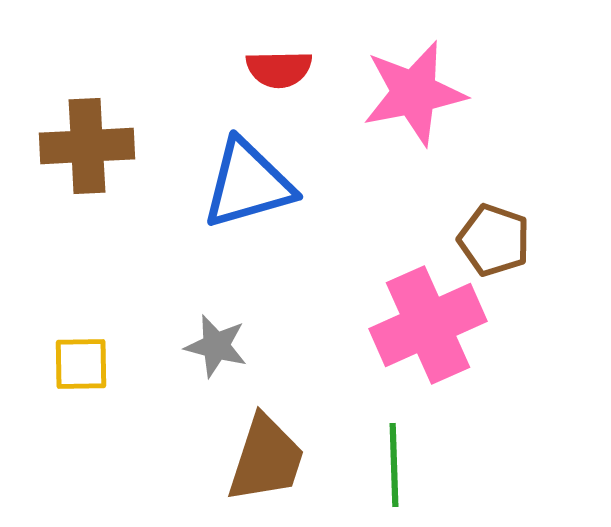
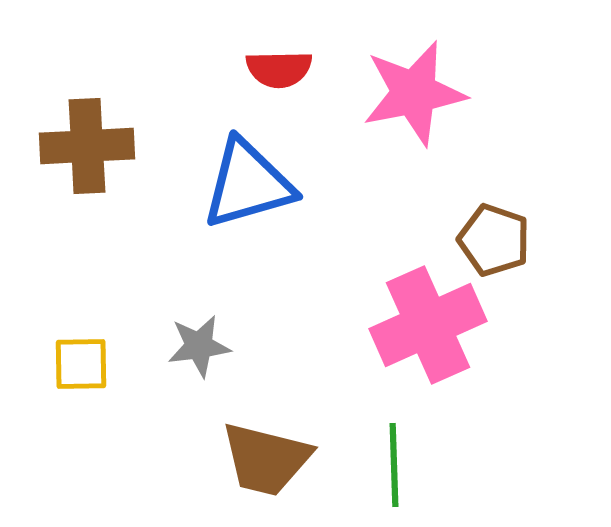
gray star: moved 17 px left; rotated 22 degrees counterclockwise
brown trapezoid: rotated 86 degrees clockwise
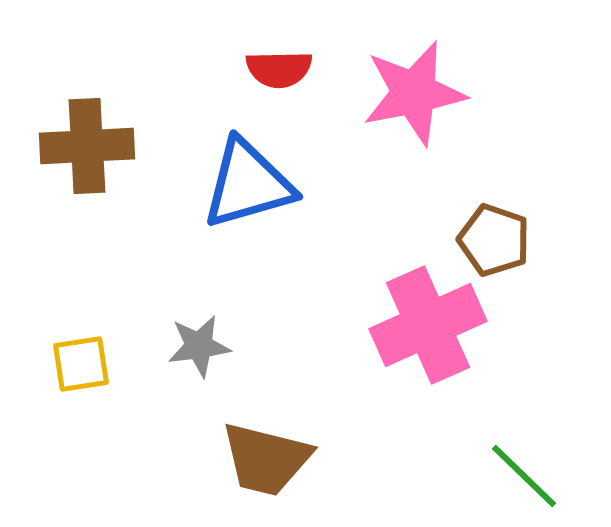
yellow square: rotated 8 degrees counterclockwise
green line: moved 130 px right, 11 px down; rotated 44 degrees counterclockwise
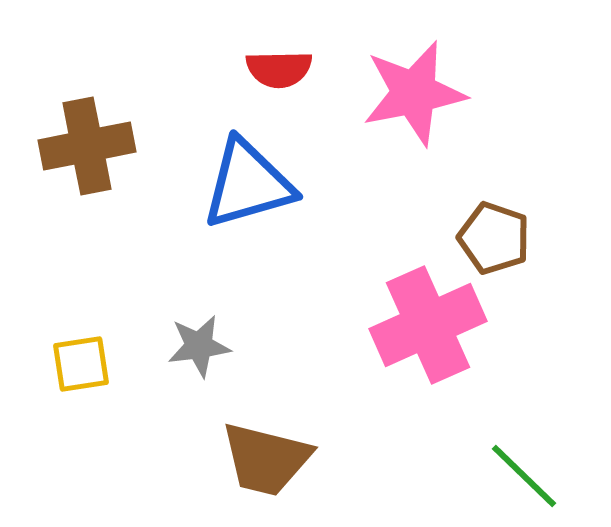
brown cross: rotated 8 degrees counterclockwise
brown pentagon: moved 2 px up
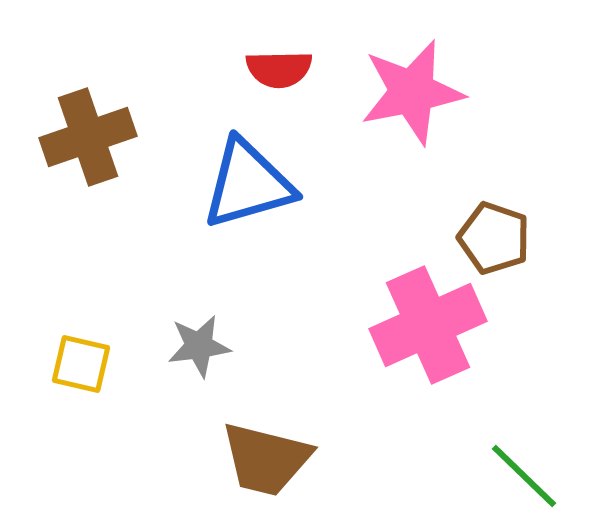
pink star: moved 2 px left, 1 px up
brown cross: moved 1 px right, 9 px up; rotated 8 degrees counterclockwise
yellow square: rotated 22 degrees clockwise
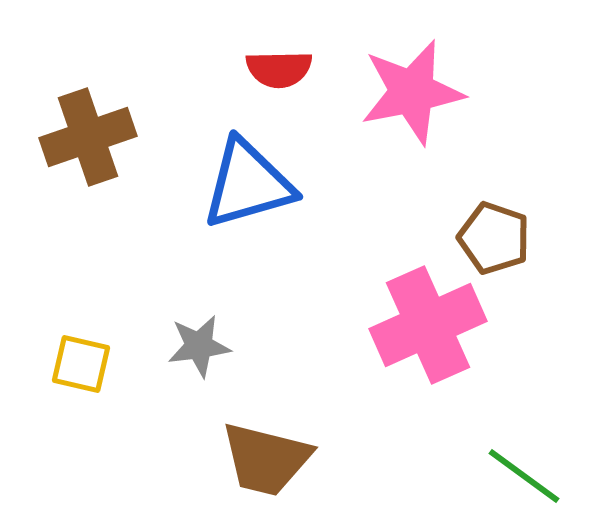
green line: rotated 8 degrees counterclockwise
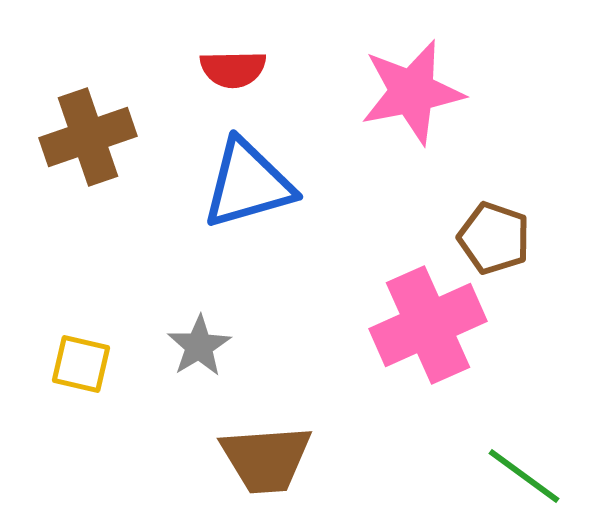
red semicircle: moved 46 px left
gray star: rotated 24 degrees counterclockwise
brown trapezoid: rotated 18 degrees counterclockwise
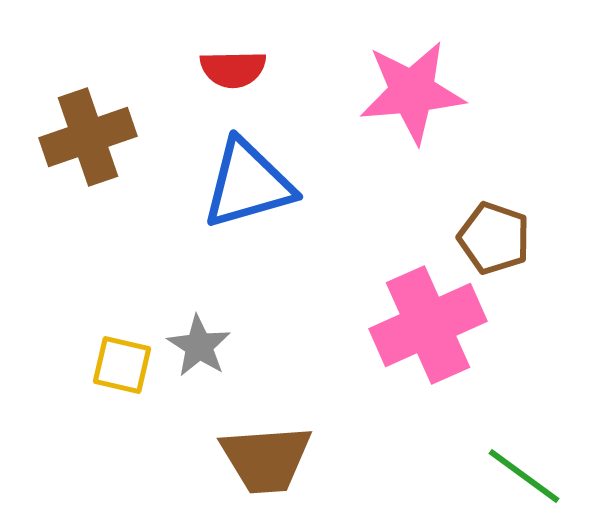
pink star: rotated 6 degrees clockwise
gray star: rotated 8 degrees counterclockwise
yellow square: moved 41 px right, 1 px down
